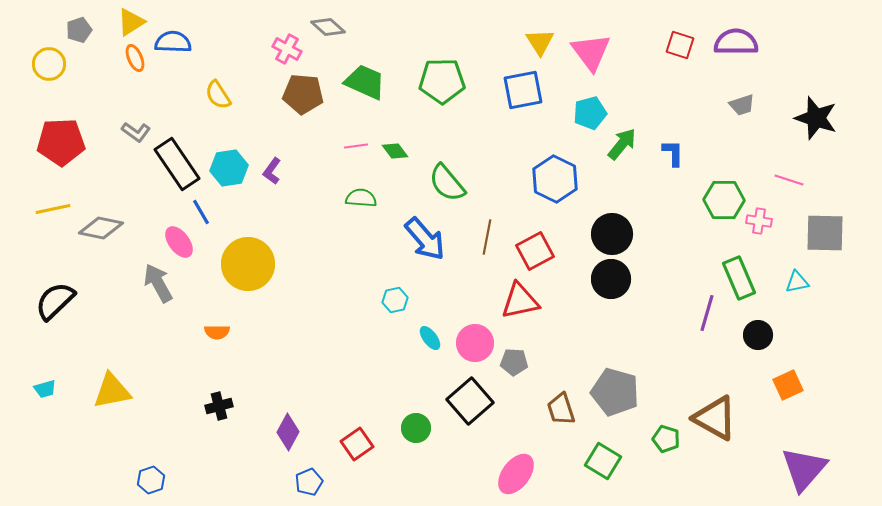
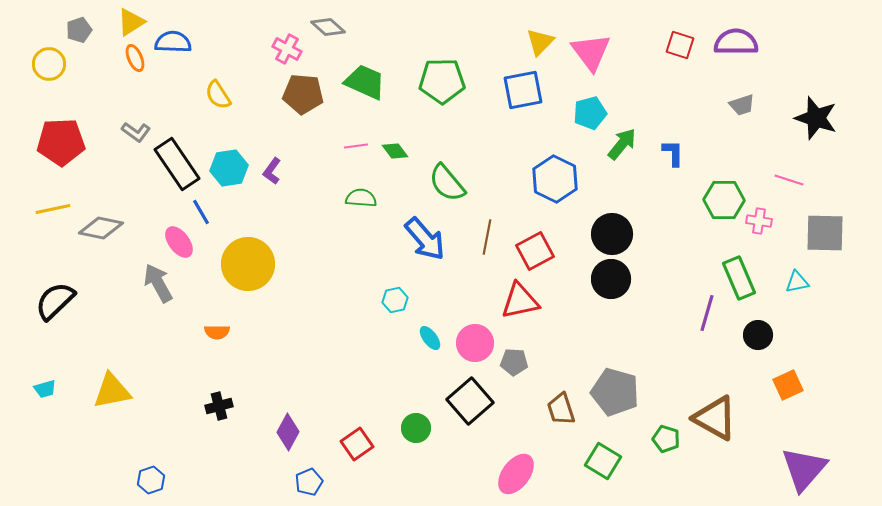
yellow triangle at (540, 42): rotated 16 degrees clockwise
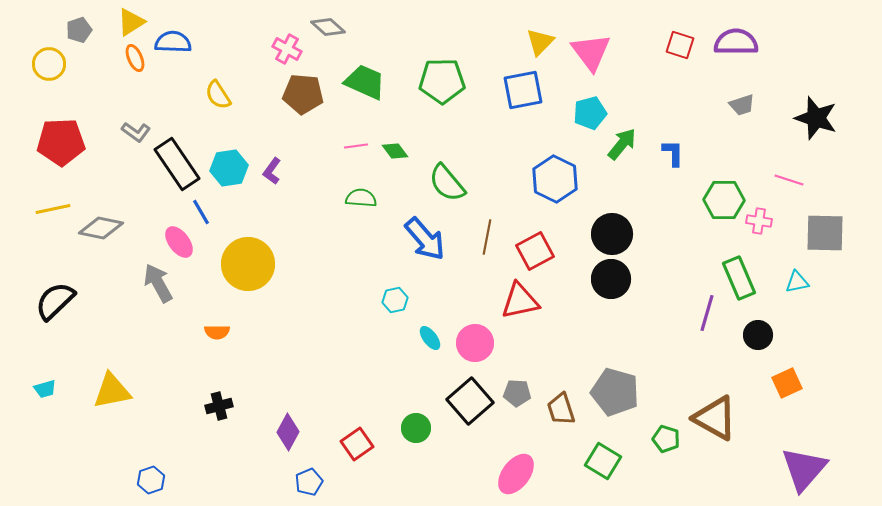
gray pentagon at (514, 362): moved 3 px right, 31 px down
orange square at (788, 385): moved 1 px left, 2 px up
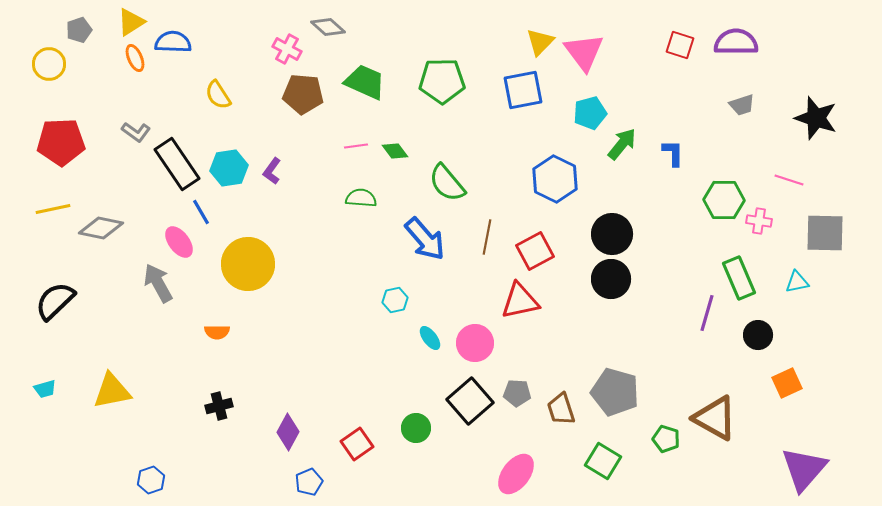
pink triangle at (591, 52): moved 7 px left
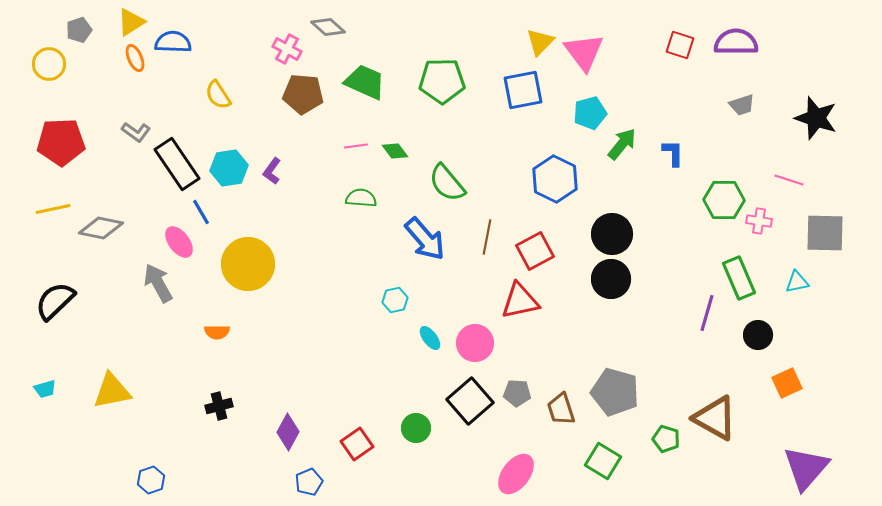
purple triangle at (804, 469): moved 2 px right, 1 px up
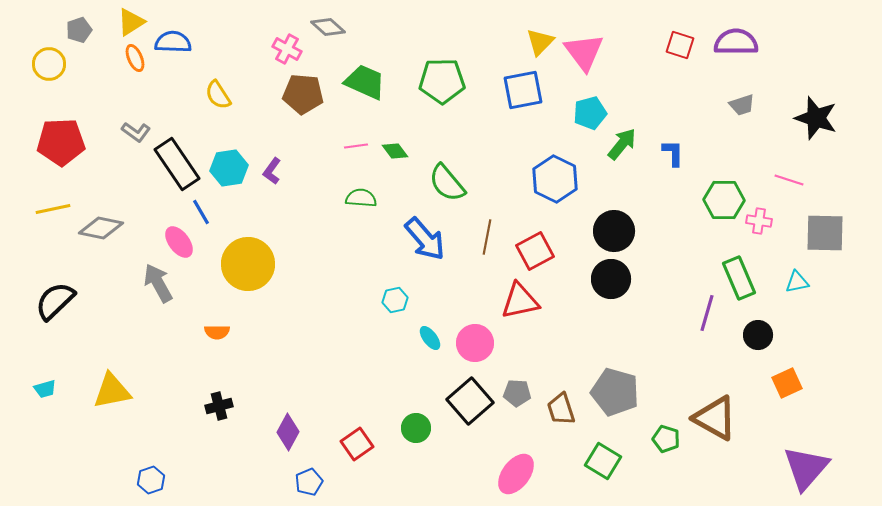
black circle at (612, 234): moved 2 px right, 3 px up
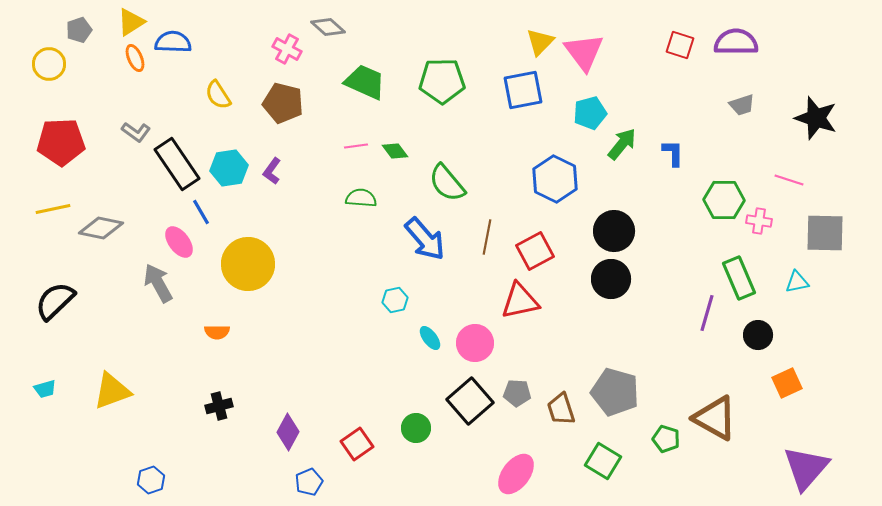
brown pentagon at (303, 94): moved 20 px left, 9 px down; rotated 9 degrees clockwise
yellow triangle at (112, 391): rotated 9 degrees counterclockwise
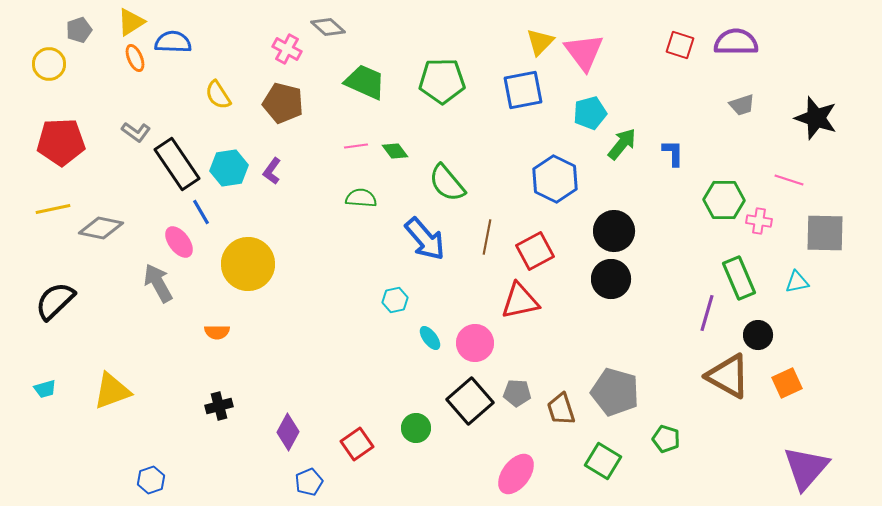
brown triangle at (715, 418): moved 13 px right, 42 px up
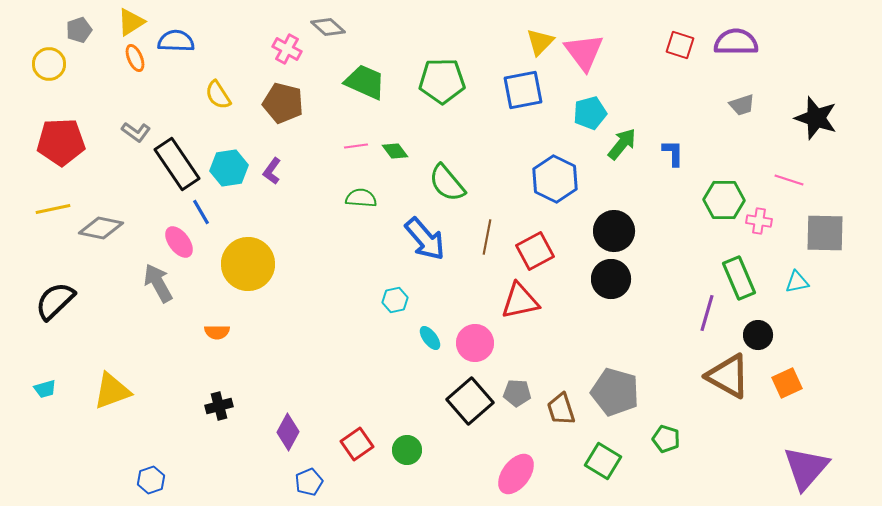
blue semicircle at (173, 42): moved 3 px right, 1 px up
green circle at (416, 428): moved 9 px left, 22 px down
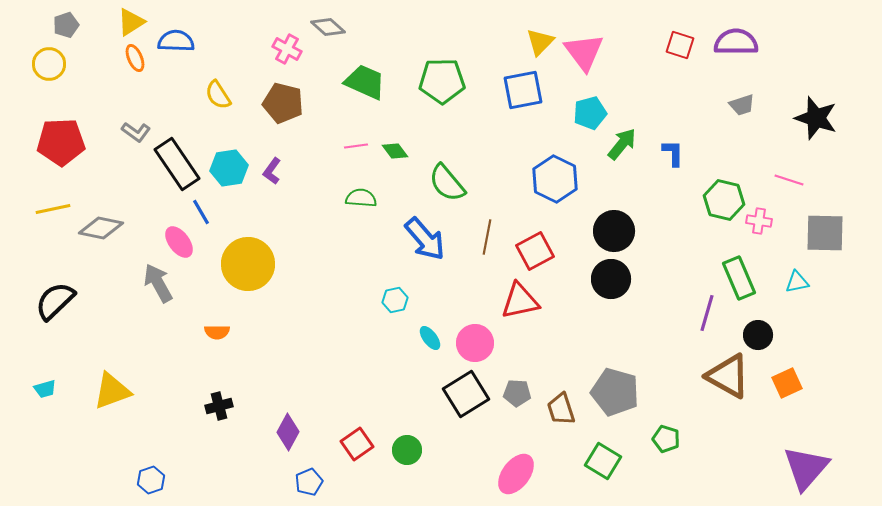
gray pentagon at (79, 30): moved 13 px left, 5 px up
green hexagon at (724, 200): rotated 12 degrees clockwise
black square at (470, 401): moved 4 px left, 7 px up; rotated 9 degrees clockwise
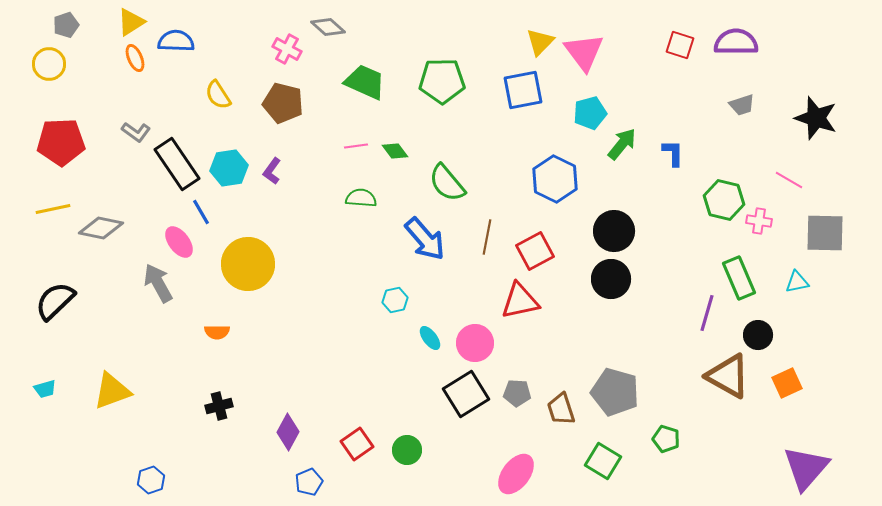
pink line at (789, 180): rotated 12 degrees clockwise
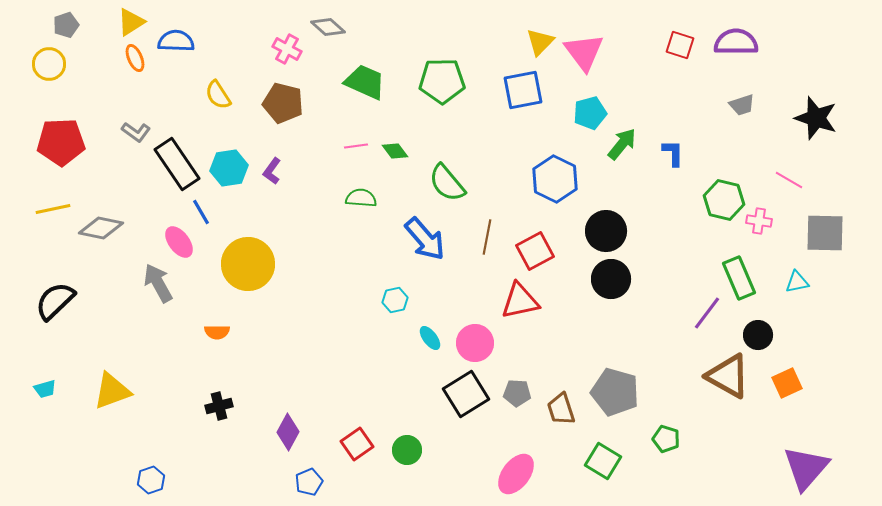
black circle at (614, 231): moved 8 px left
purple line at (707, 313): rotated 21 degrees clockwise
